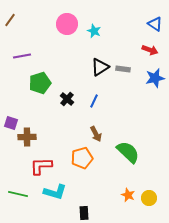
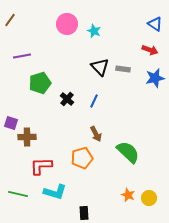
black triangle: rotated 42 degrees counterclockwise
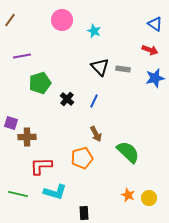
pink circle: moved 5 px left, 4 px up
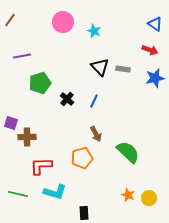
pink circle: moved 1 px right, 2 px down
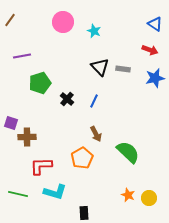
orange pentagon: rotated 15 degrees counterclockwise
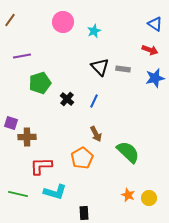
cyan star: rotated 24 degrees clockwise
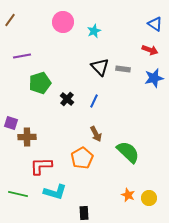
blue star: moved 1 px left
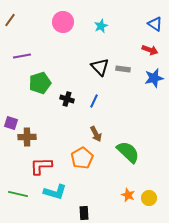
cyan star: moved 7 px right, 5 px up
black cross: rotated 24 degrees counterclockwise
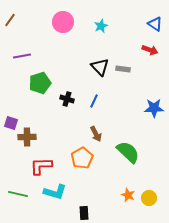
blue star: moved 30 px down; rotated 12 degrees clockwise
